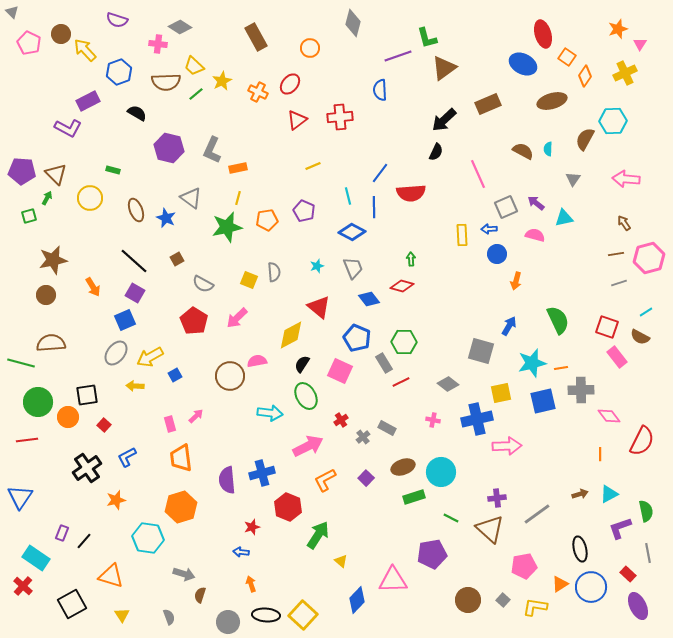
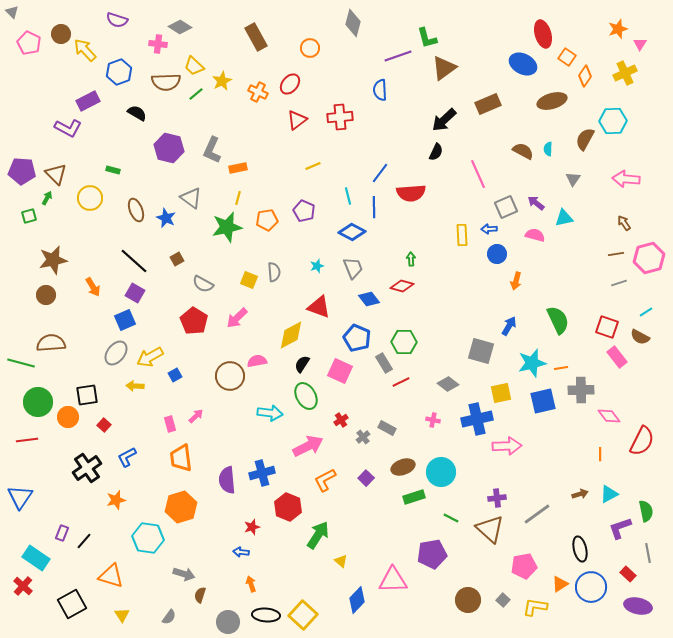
red triangle at (319, 307): rotated 20 degrees counterclockwise
purple ellipse at (638, 606): rotated 52 degrees counterclockwise
gray semicircle at (169, 617): rotated 56 degrees clockwise
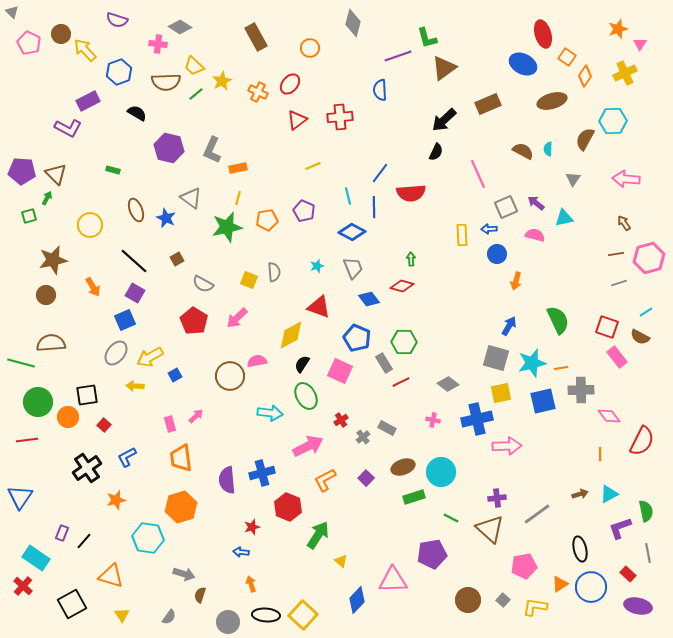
yellow circle at (90, 198): moved 27 px down
gray square at (481, 351): moved 15 px right, 7 px down
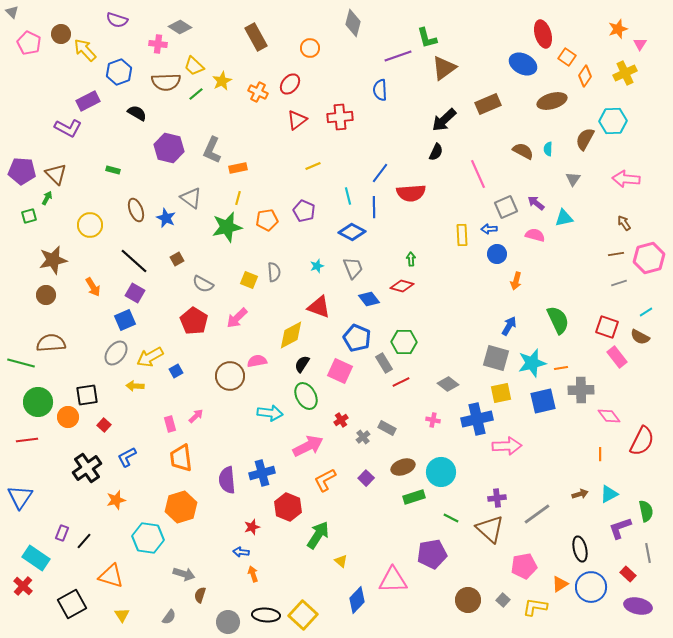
blue square at (175, 375): moved 1 px right, 4 px up
orange arrow at (251, 584): moved 2 px right, 10 px up
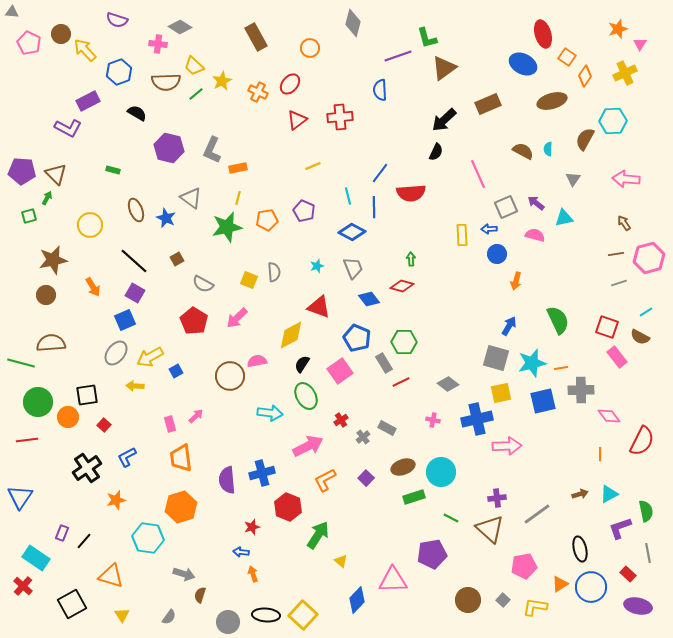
gray triangle at (12, 12): rotated 40 degrees counterclockwise
pink square at (340, 371): rotated 30 degrees clockwise
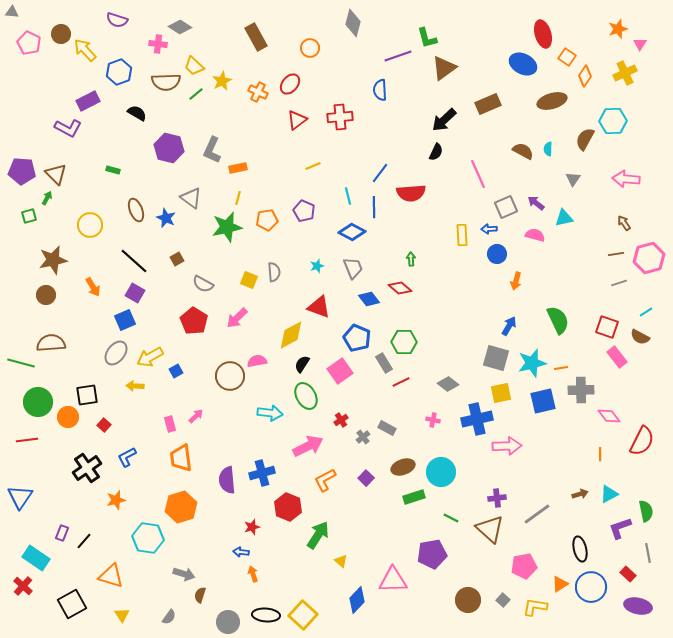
red diamond at (402, 286): moved 2 px left, 2 px down; rotated 25 degrees clockwise
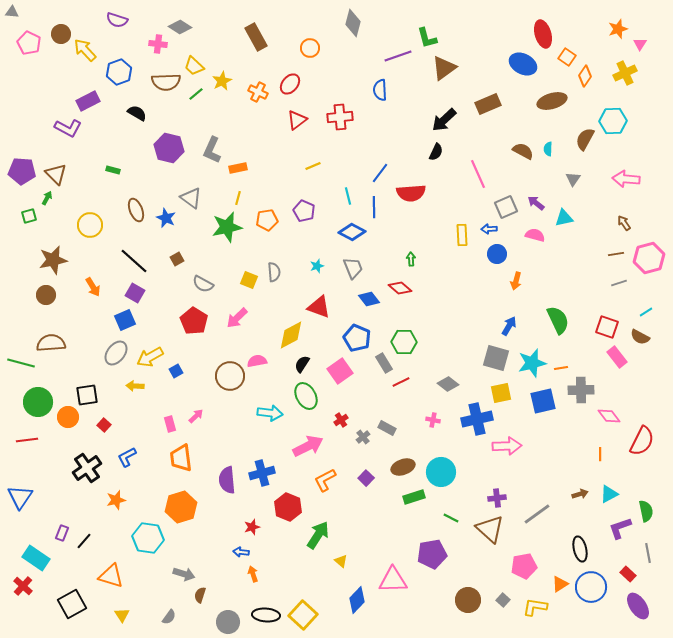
purple ellipse at (638, 606): rotated 44 degrees clockwise
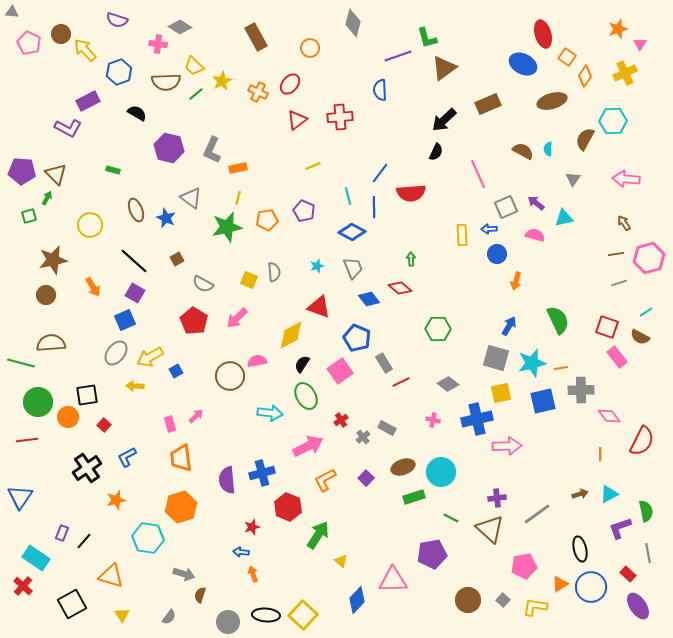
green hexagon at (404, 342): moved 34 px right, 13 px up
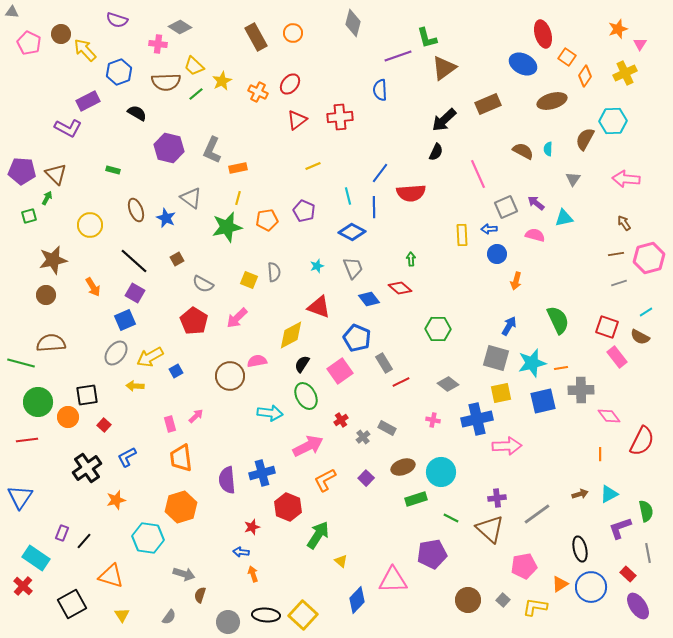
orange circle at (310, 48): moved 17 px left, 15 px up
green rectangle at (414, 497): moved 2 px right, 2 px down
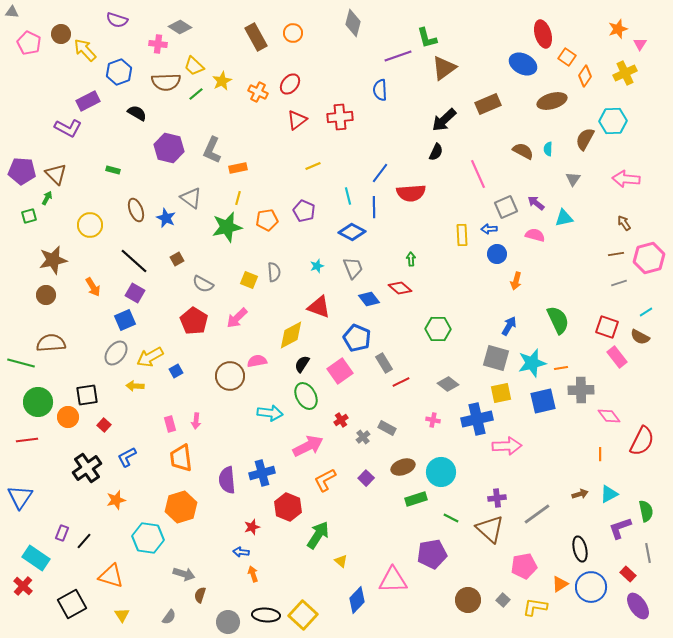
pink arrow at (196, 416): moved 5 px down; rotated 140 degrees clockwise
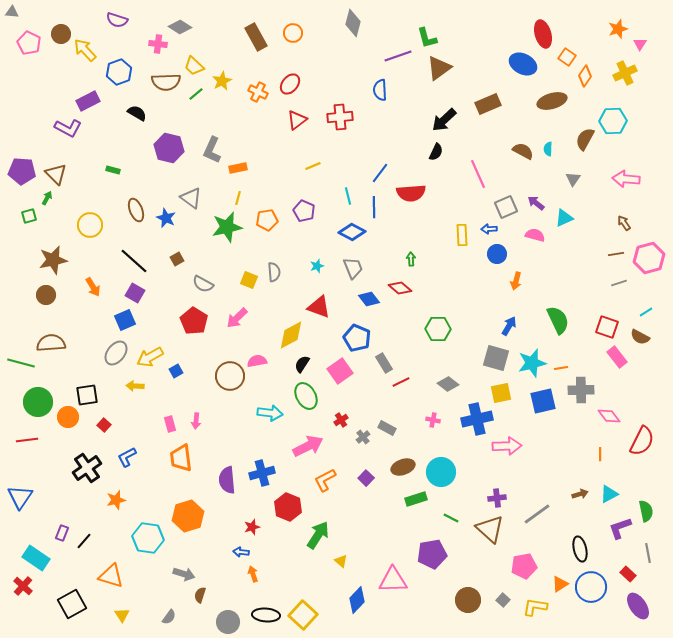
brown triangle at (444, 68): moved 5 px left
cyan triangle at (564, 218): rotated 12 degrees counterclockwise
orange hexagon at (181, 507): moved 7 px right, 9 px down
